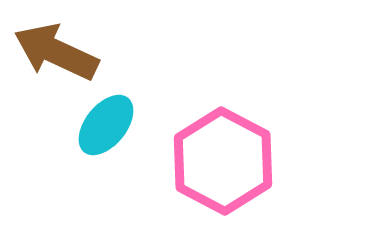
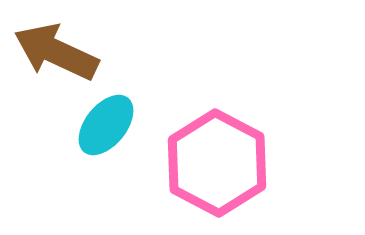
pink hexagon: moved 6 px left, 2 px down
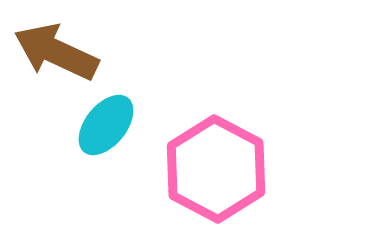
pink hexagon: moved 1 px left, 6 px down
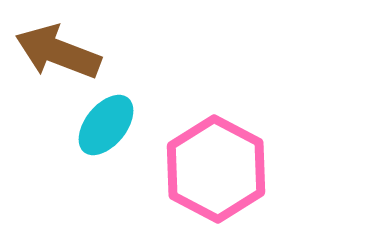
brown arrow: moved 2 px right; rotated 4 degrees counterclockwise
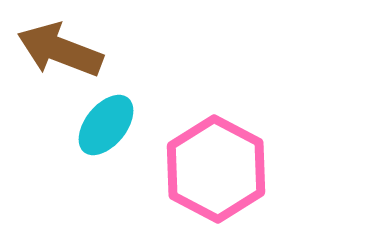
brown arrow: moved 2 px right, 2 px up
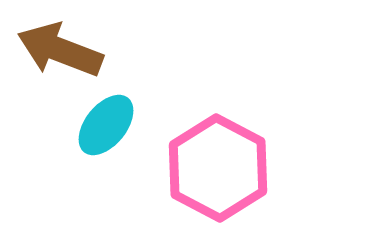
pink hexagon: moved 2 px right, 1 px up
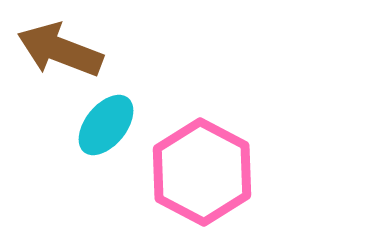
pink hexagon: moved 16 px left, 4 px down
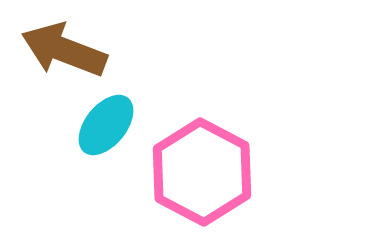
brown arrow: moved 4 px right
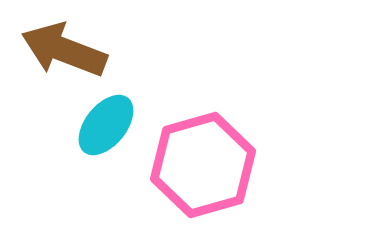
pink hexagon: moved 1 px right, 7 px up; rotated 16 degrees clockwise
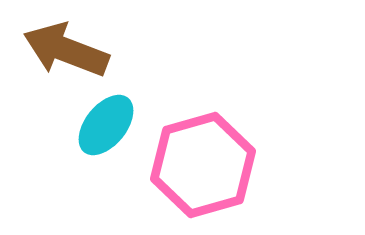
brown arrow: moved 2 px right
